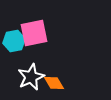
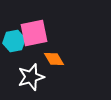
white star: rotated 8 degrees clockwise
orange diamond: moved 24 px up
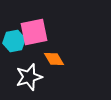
pink square: moved 1 px up
white star: moved 2 px left
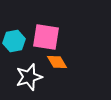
pink square: moved 12 px right, 5 px down; rotated 20 degrees clockwise
orange diamond: moved 3 px right, 3 px down
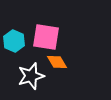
cyan hexagon: rotated 25 degrees counterclockwise
white star: moved 2 px right, 1 px up
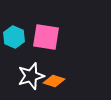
cyan hexagon: moved 4 px up
orange diamond: moved 3 px left, 19 px down; rotated 40 degrees counterclockwise
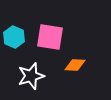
pink square: moved 4 px right
orange diamond: moved 21 px right, 16 px up; rotated 15 degrees counterclockwise
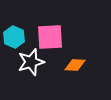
pink square: rotated 12 degrees counterclockwise
white star: moved 14 px up
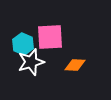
cyan hexagon: moved 9 px right, 7 px down
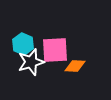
pink square: moved 5 px right, 13 px down
orange diamond: moved 1 px down
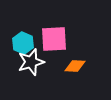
cyan hexagon: moved 1 px up
pink square: moved 1 px left, 11 px up
